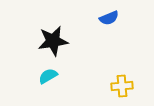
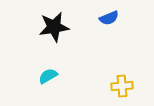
black star: moved 1 px right, 14 px up
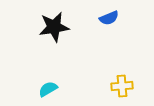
cyan semicircle: moved 13 px down
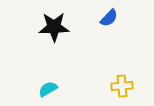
blue semicircle: rotated 24 degrees counterclockwise
black star: rotated 8 degrees clockwise
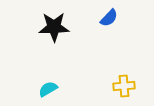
yellow cross: moved 2 px right
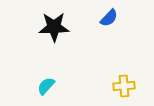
cyan semicircle: moved 2 px left, 3 px up; rotated 18 degrees counterclockwise
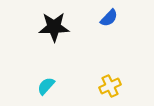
yellow cross: moved 14 px left; rotated 20 degrees counterclockwise
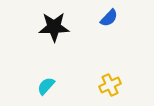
yellow cross: moved 1 px up
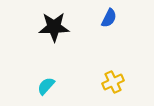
blue semicircle: rotated 18 degrees counterclockwise
yellow cross: moved 3 px right, 3 px up
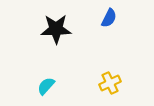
black star: moved 2 px right, 2 px down
yellow cross: moved 3 px left, 1 px down
